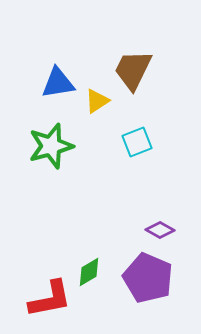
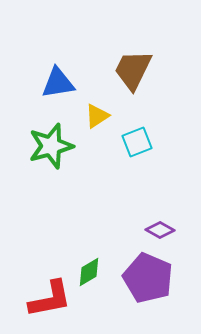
yellow triangle: moved 15 px down
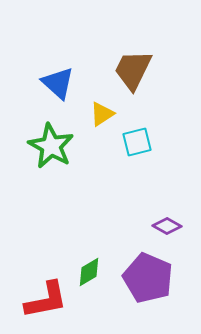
blue triangle: rotated 51 degrees clockwise
yellow triangle: moved 5 px right, 2 px up
cyan square: rotated 8 degrees clockwise
green star: rotated 27 degrees counterclockwise
purple diamond: moved 7 px right, 4 px up
red L-shape: moved 4 px left, 1 px down
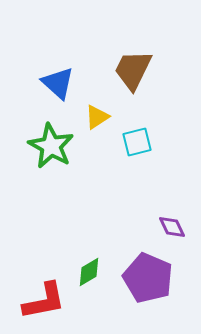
yellow triangle: moved 5 px left, 3 px down
purple diamond: moved 5 px right, 1 px down; rotated 36 degrees clockwise
red L-shape: moved 2 px left, 1 px down
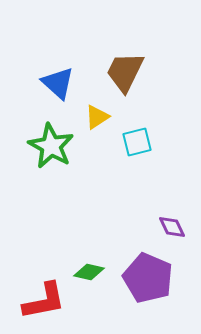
brown trapezoid: moved 8 px left, 2 px down
green diamond: rotated 44 degrees clockwise
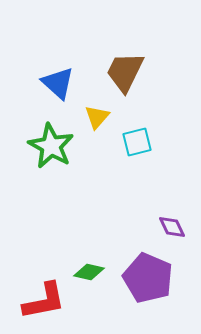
yellow triangle: rotated 16 degrees counterclockwise
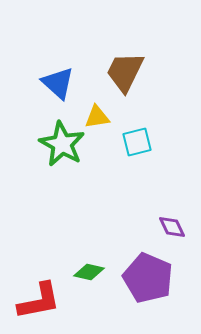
yellow triangle: rotated 40 degrees clockwise
green star: moved 11 px right, 2 px up
red L-shape: moved 5 px left
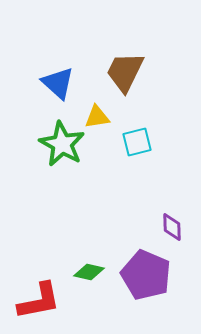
purple diamond: rotated 24 degrees clockwise
purple pentagon: moved 2 px left, 3 px up
